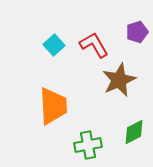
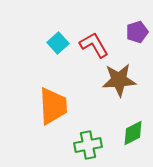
cyan square: moved 4 px right, 2 px up
brown star: rotated 20 degrees clockwise
green diamond: moved 1 px left, 1 px down
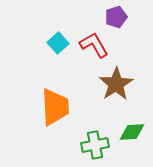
purple pentagon: moved 21 px left, 15 px up
brown star: moved 3 px left, 4 px down; rotated 28 degrees counterclockwise
orange trapezoid: moved 2 px right, 1 px down
green diamond: moved 1 px left, 1 px up; rotated 24 degrees clockwise
green cross: moved 7 px right
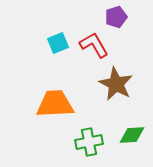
cyan square: rotated 20 degrees clockwise
brown star: rotated 12 degrees counterclockwise
orange trapezoid: moved 3 px up; rotated 90 degrees counterclockwise
green diamond: moved 3 px down
green cross: moved 6 px left, 3 px up
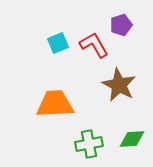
purple pentagon: moved 5 px right, 8 px down
brown star: moved 3 px right, 1 px down
green diamond: moved 4 px down
green cross: moved 2 px down
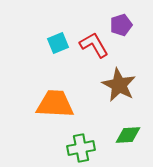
orange trapezoid: rotated 6 degrees clockwise
green diamond: moved 4 px left, 4 px up
green cross: moved 8 px left, 4 px down
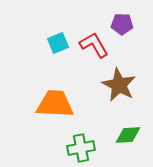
purple pentagon: moved 1 px right, 1 px up; rotated 20 degrees clockwise
